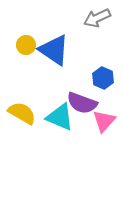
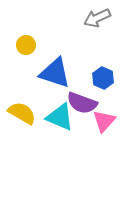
blue triangle: moved 1 px right, 23 px down; rotated 16 degrees counterclockwise
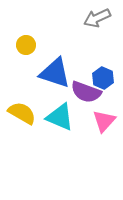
purple semicircle: moved 4 px right, 11 px up
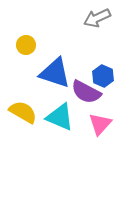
blue hexagon: moved 2 px up
purple semicircle: rotated 8 degrees clockwise
yellow semicircle: moved 1 px right, 1 px up
pink triangle: moved 4 px left, 3 px down
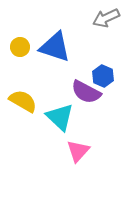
gray arrow: moved 9 px right
yellow circle: moved 6 px left, 2 px down
blue triangle: moved 26 px up
yellow semicircle: moved 11 px up
cyan triangle: rotated 20 degrees clockwise
pink triangle: moved 22 px left, 27 px down
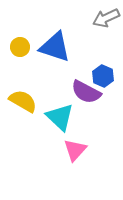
pink triangle: moved 3 px left, 1 px up
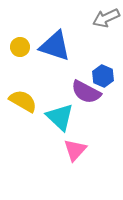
blue triangle: moved 1 px up
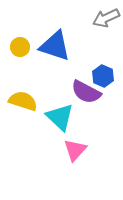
yellow semicircle: rotated 12 degrees counterclockwise
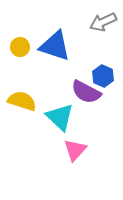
gray arrow: moved 3 px left, 4 px down
yellow semicircle: moved 1 px left
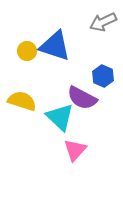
yellow circle: moved 7 px right, 4 px down
purple semicircle: moved 4 px left, 6 px down
